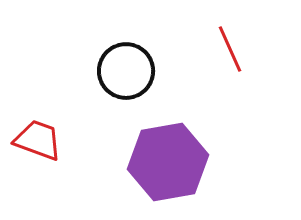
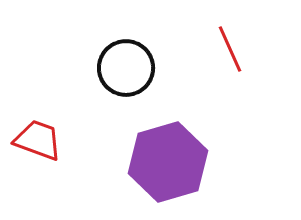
black circle: moved 3 px up
purple hexagon: rotated 6 degrees counterclockwise
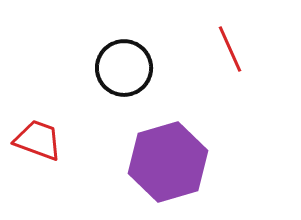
black circle: moved 2 px left
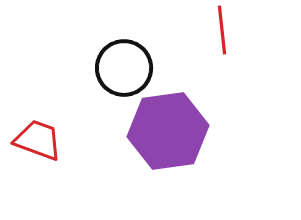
red line: moved 8 px left, 19 px up; rotated 18 degrees clockwise
purple hexagon: moved 31 px up; rotated 8 degrees clockwise
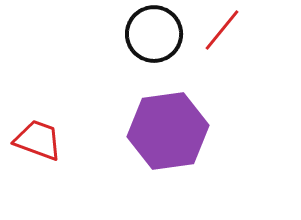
red line: rotated 45 degrees clockwise
black circle: moved 30 px right, 34 px up
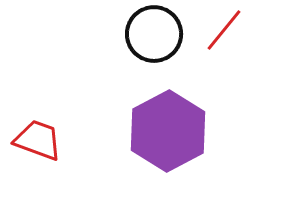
red line: moved 2 px right
purple hexagon: rotated 20 degrees counterclockwise
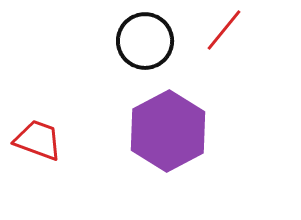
black circle: moved 9 px left, 7 px down
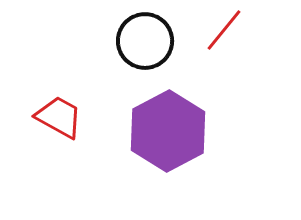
red trapezoid: moved 21 px right, 23 px up; rotated 9 degrees clockwise
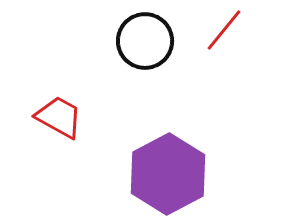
purple hexagon: moved 43 px down
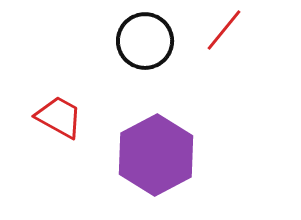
purple hexagon: moved 12 px left, 19 px up
